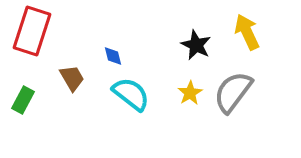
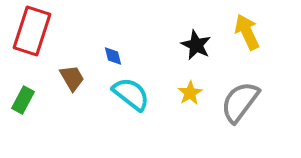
gray semicircle: moved 7 px right, 10 px down
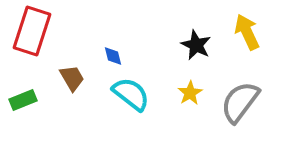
green rectangle: rotated 40 degrees clockwise
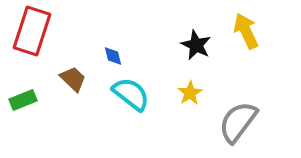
yellow arrow: moved 1 px left, 1 px up
brown trapezoid: moved 1 px right, 1 px down; rotated 16 degrees counterclockwise
gray semicircle: moved 2 px left, 20 px down
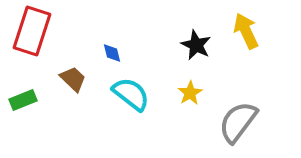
blue diamond: moved 1 px left, 3 px up
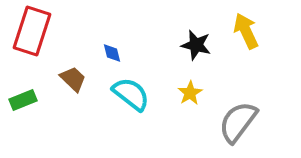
black star: rotated 12 degrees counterclockwise
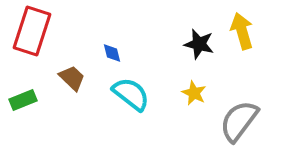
yellow arrow: moved 4 px left; rotated 9 degrees clockwise
black star: moved 3 px right, 1 px up
brown trapezoid: moved 1 px left, 1 px up
yellow star: moved 4 px right; rotated 15 degrees counterclockwise
gray semicircle: moved 1 px right, 1 px up
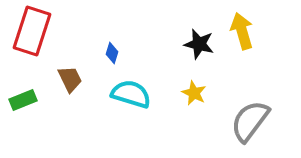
blue diamond: rotated 30 degrees clockwise
brown trapezoid: moved 2 px left, 1 px down; rotated 20 degrees clockwise
cyan semicircle: rotated 21 degrees counterclockwise
gray semicircle: moved 11 px right
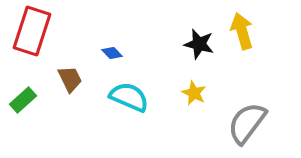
blue diamond: rotated 60 degrees counterclockwise
cyan semicircle: moved 2 px left, 3 px down; rotated 6 degrees clockwise
green rectangle: rotated 20 degrees counterclockwise
gray semicircle: moved 3 px left, 2 px down
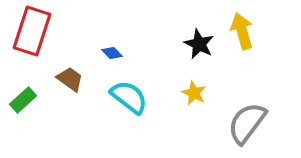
black star: rotated 12 degrees clockwise
brown trapezoid: rotated 28 degrees counterclockwise
cyan semicircle: rotated 15 degrees clockwise
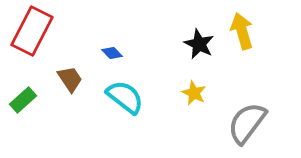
red rectangle: rotated 9 degrees clockwise
brown trapezoid: rotated 20 degrees clockwise
cyan semicircle: moved 4 px left
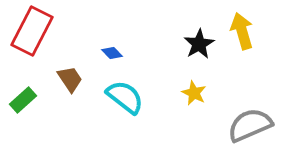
black star: rotated 16 degrees clockwise
gray semicircle: moved 3 px right, 2 px down; rotated 30 degrees clockwise
